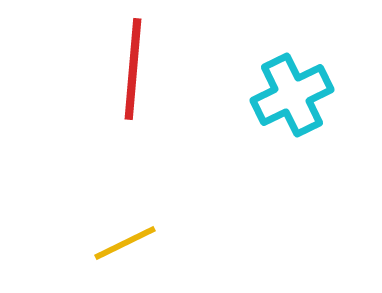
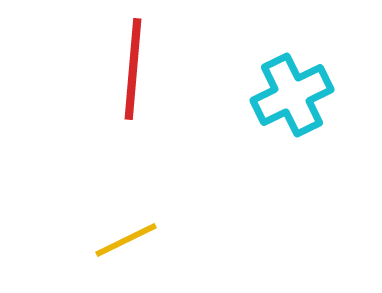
yellow line: moved 1 px right, 3 px up
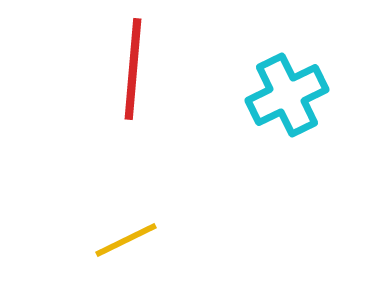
cyan cross: moved 5 px left
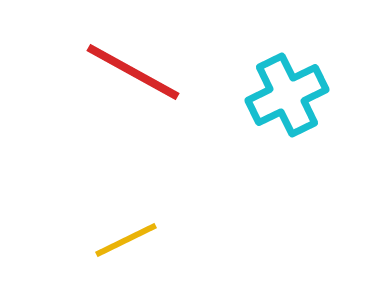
red line: moved 3 px down; rotated 66 degrees counterclockwise
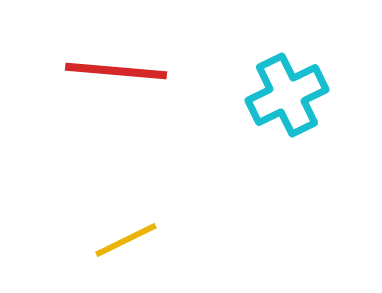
red line: moved 17 px left, 1 px up; rotated 24 degrees counterclockwise
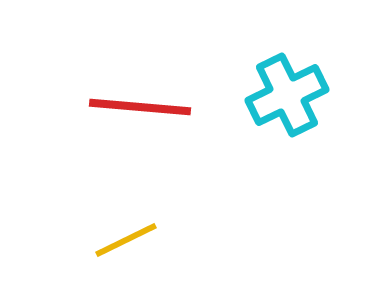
red line: moved 24 px right, 36 px down
